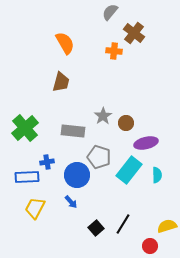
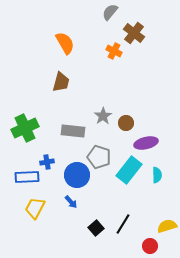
orange cross: rotated 21 degrees clockwise
green cross: rotated 16 degrees clockwise
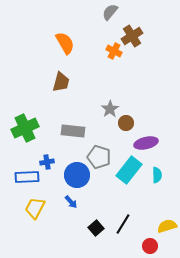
brown cross: moved 2 px left, 3 px down; rotated 20 degrees clockwise
gray star: moved 7 px right, 7 px up
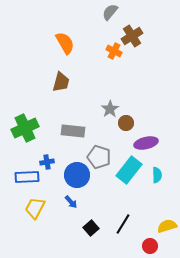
black square: moved 5 px left
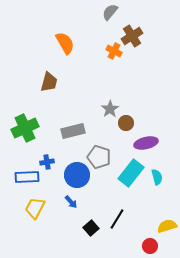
brown trapezoid: moved 12 px left
gray rectangle: rotated 20 degrees counterclockwise
cyan rectangle: moved 2 px right, 3 px down
cyan semicircle: moved 2 px down; rotated 14 degrees counterclockwise
black line: moved 6 px left, 5 px up
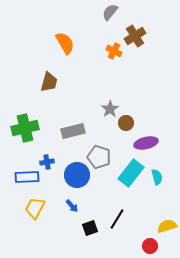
brown cross: moved 3 px right
green cross: rotated 12 degrees clockwise
blue arrow: moved 1 px right, 4 px down
black square: moved 1 px left; rotated 21 degrees clockwise
